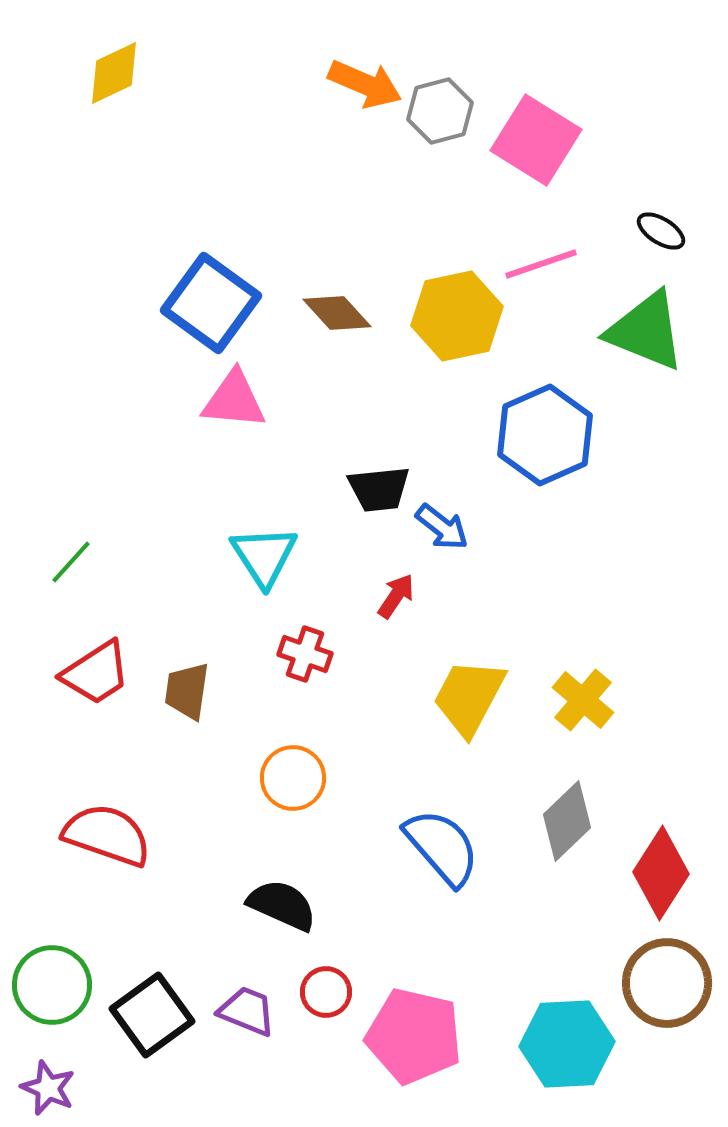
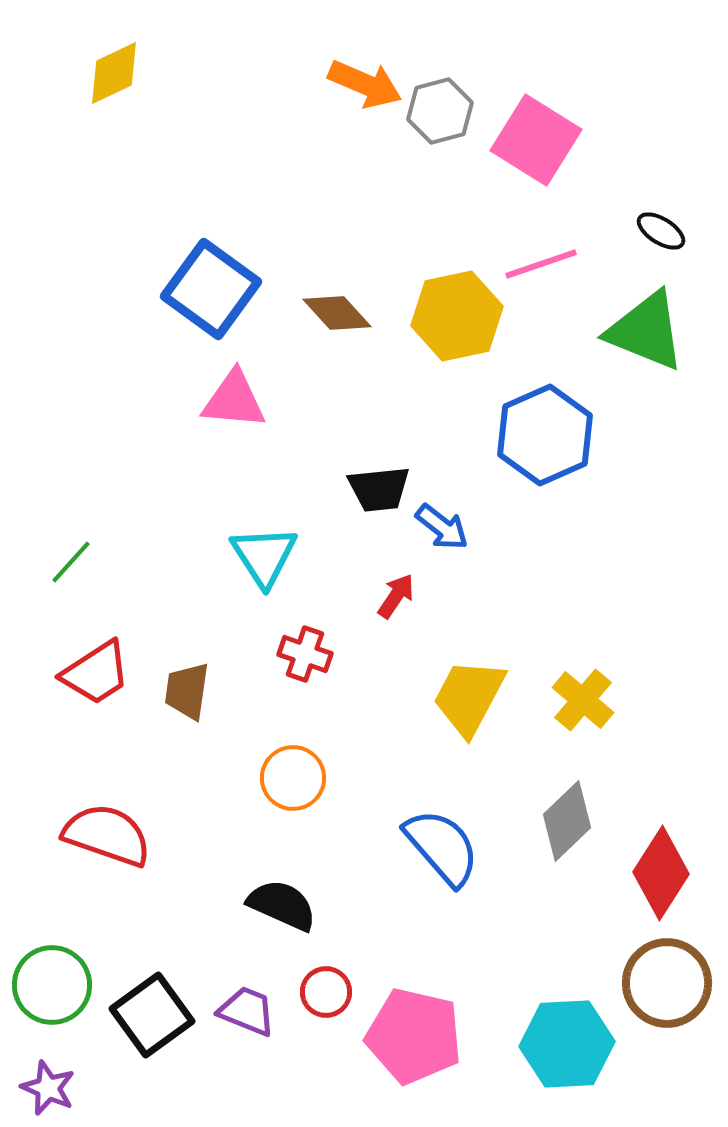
blue square: moved 14 px up
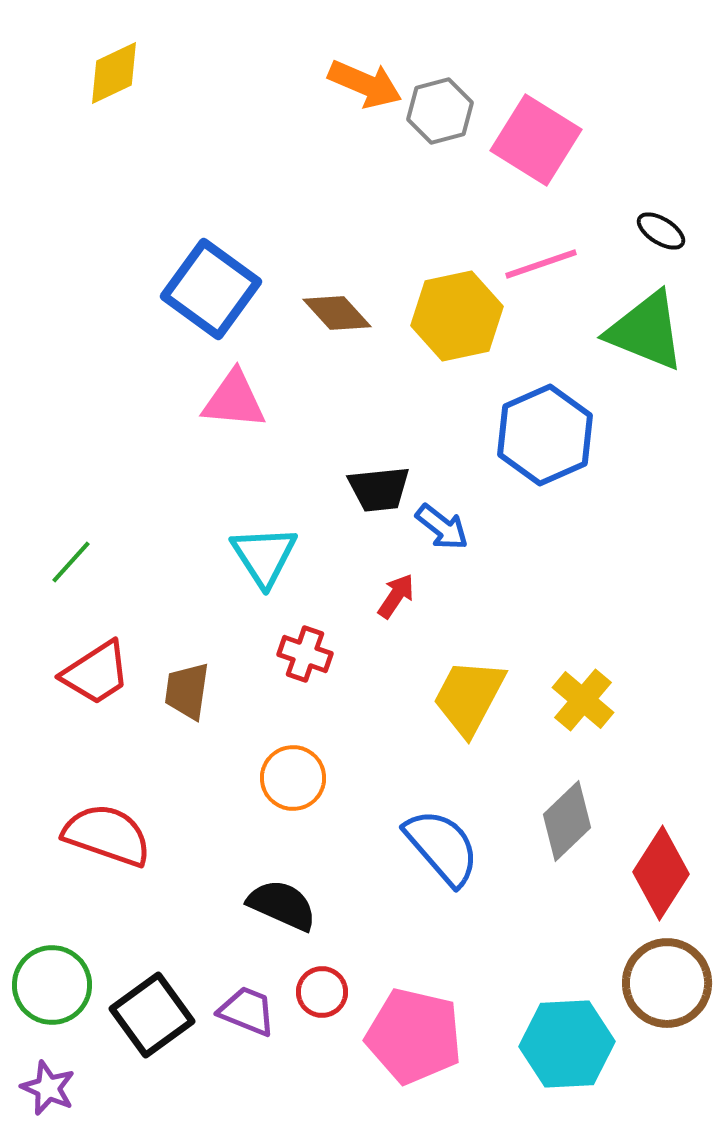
red circle: moved 4 px left
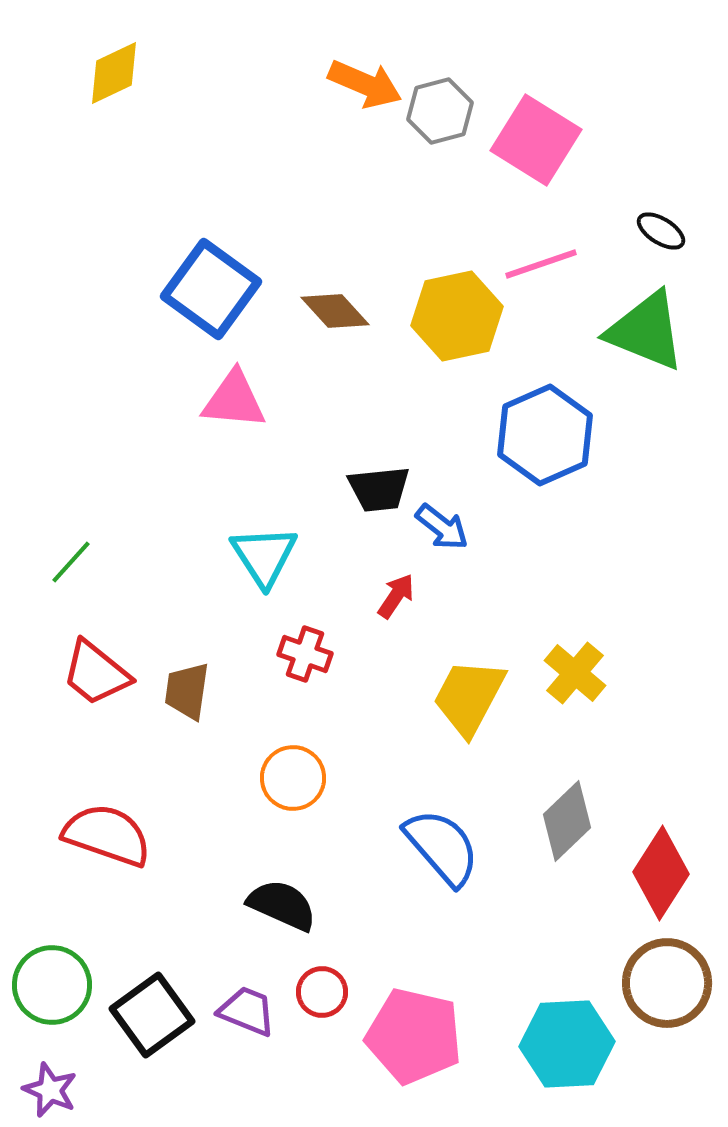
brown diamond: moved 2 px left, 2 px up
red trapezoid: rotated 72 degrees clockwise
yellow cross: moved 8 px left, 27 px up
purple star: moved 2 px right, 2 px down
